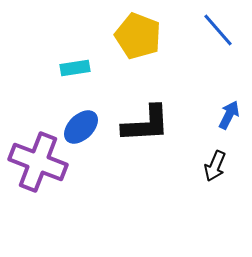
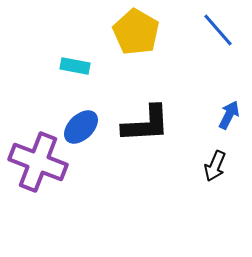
yellow pentagon: moved 2 px left, 4 px up; rotated 9 degrees clockwise
cyan rectangle: moved 2 px up; rotated 20 degrees clockwise
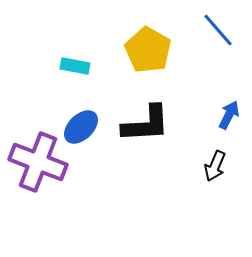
yellow pentagon: moved 12 px right, 18 px down
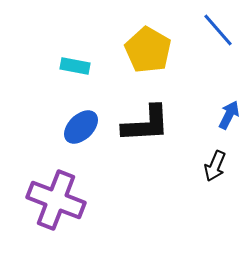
purple cross: moved 18 px right, 38 px down
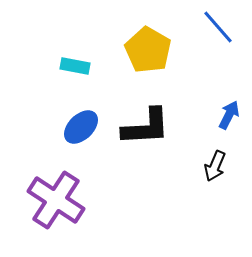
blue line: moved 3 px up
black L-shape: moved 3 px down
purple cross: rotated 12 degrees clockwise
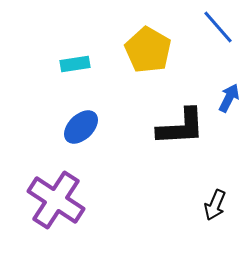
cyan rectangle: moved 2 px up; rotated 20 degrees counterclockwise
blue arrow: moved 17 px up
black L-shape: moved 35 px right
black arrow: moved 39 px down
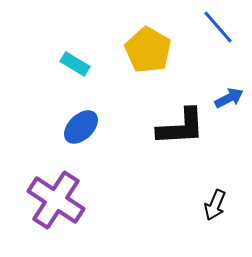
cyan rectangle: rotated 40 degrees clockwise
blue arrow: rotated 36 degrees clockwise
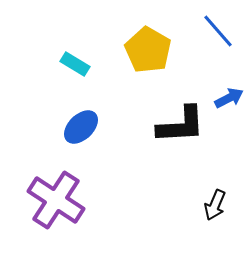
blue line: moved 4 px down
black L-shape: moved 2 px up
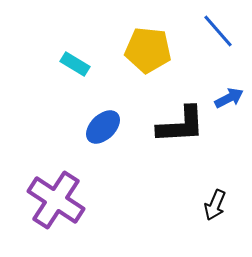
yellow pentagon: rotated 24 degrees counterclockwise
blue ellipse: moved 22 px right
